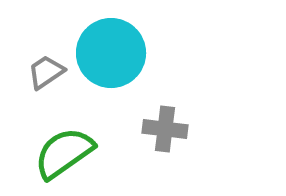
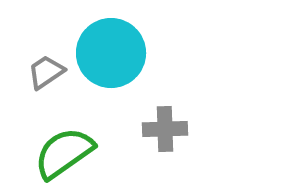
gray cross: rotated 9 degrees counterclockwise
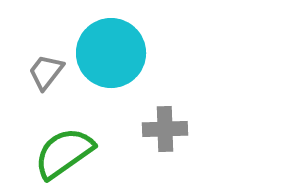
gray trapezoid: rotated 18 degrees counterclockwise
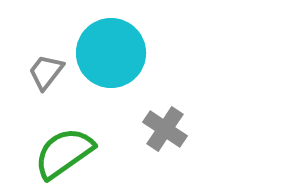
gray cross: rotated 36 degrees clockwise
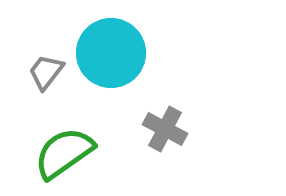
gray cross: rotated 6 degrees counterclockwise
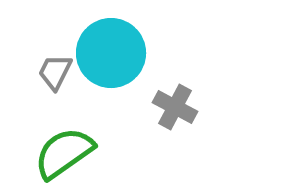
gray trapezoid: moved 9 px right; rotated 12 degrees counterclockwise
gray cross: moved 10 px right, 22 px up
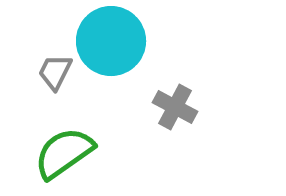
cyan circle: moved 12 px up
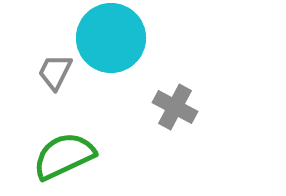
cyan circle: moved 3 px up
green semicircle: moved 3 px down; rotated 10 degrees clockwise
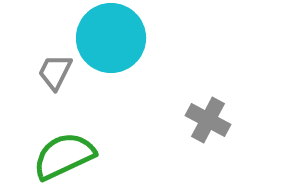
gray cross: moved 33 px right, 13 px down
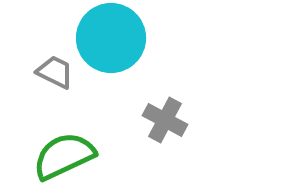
gray trapezoid: rotated 90 degrees clockwise
gray cross: moved 43 px left
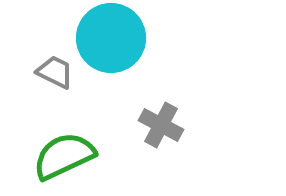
gray cross: moved 4 px left, 5 px down
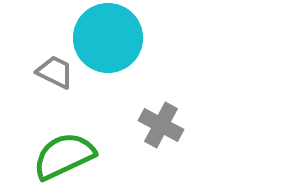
cyan circle: moved 3 px left
